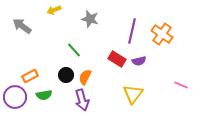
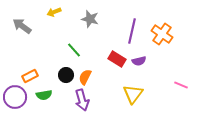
yellow arrow: moved 2 px down
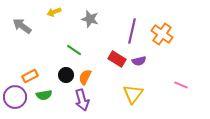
green line: rotated 14 degrees counterclockwise
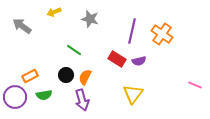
pink line: moved 14 px right
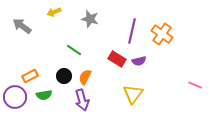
black circle: moved 2 px left, 1 px down
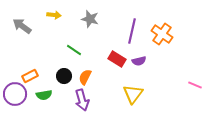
yellow arrow: moved 3 px down; rotated 152 degrees counterclockwise
purple circle: moved 3 px up
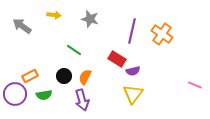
purple semicircle: moved 6 px left, 10 px down
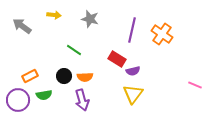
purple line: moved 1 px up
orange semicircle: rotated 119 degrees counterclockwise
purple circle: moved 3 px right, 6 px down
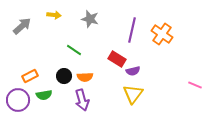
gray arrow: rotated 102 degrees clockwise
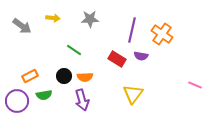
yellow arrow: moved 1 px left, 3 px down
gray star: rotated 18 degrees counterclockwise
gray arrow: rotated 78 degrees clockwise
purple semicircle: moved 8 px right, 15 px up; rotated 24 degrees clockwise
purple circle: moved 1 px left, 1 px down
